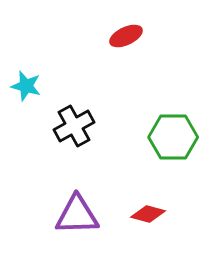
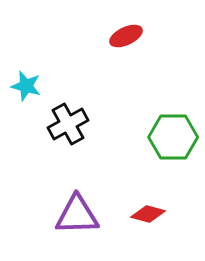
black cross: moved 6 px left, 2 px up
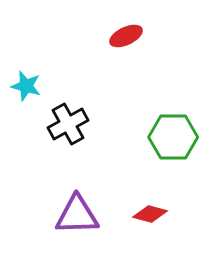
red diamond: moved 2 px right
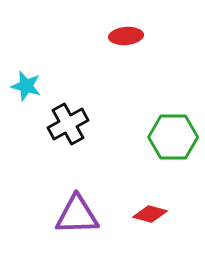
red ellipse: rotated 20 degrees clockwise
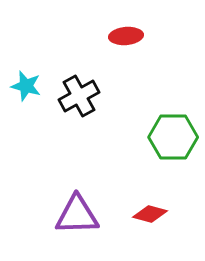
black cross: moved 11 px right, 28 px up
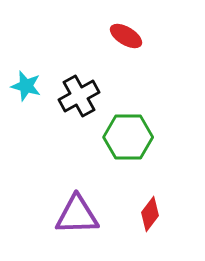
red ellipse: rotated 36 degrees clockwise
green hexagon: moved 45 px left
red diamond: rotated 68 degrees counterclockwise
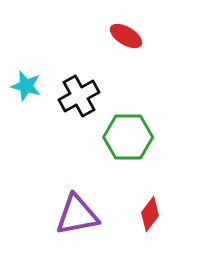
purple triangle: rotated 9 degrees counterclockwise
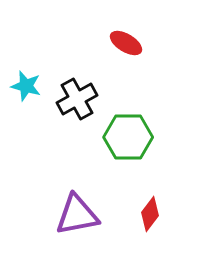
red ellipse: moved 7 px down
black cross: moved 2 px left, 3 px down
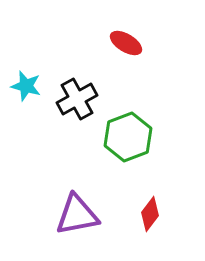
green hexagon: rotated 21 degrees counterclockwise
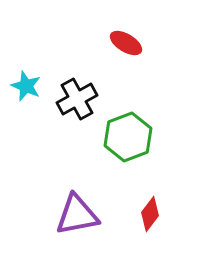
cyan star: rotated 8 degrees clockwise
